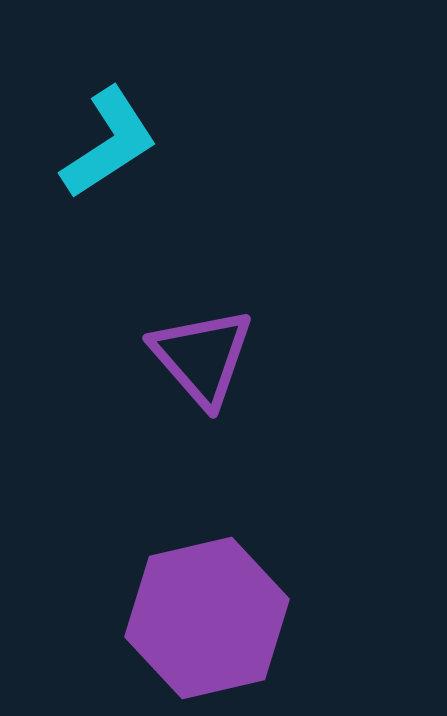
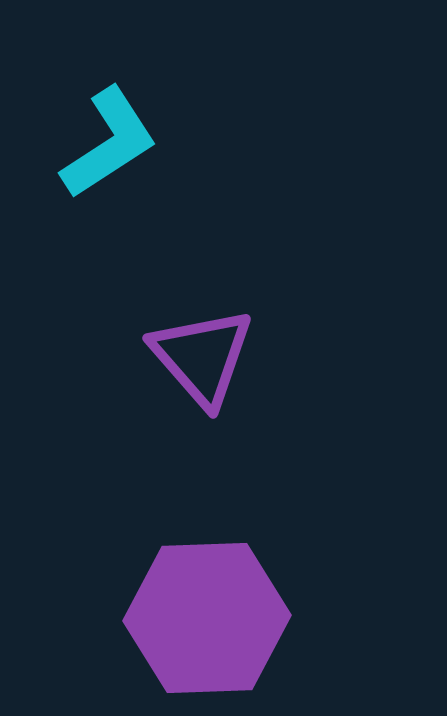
purple hexagon: rotated 11 degrees clockwise
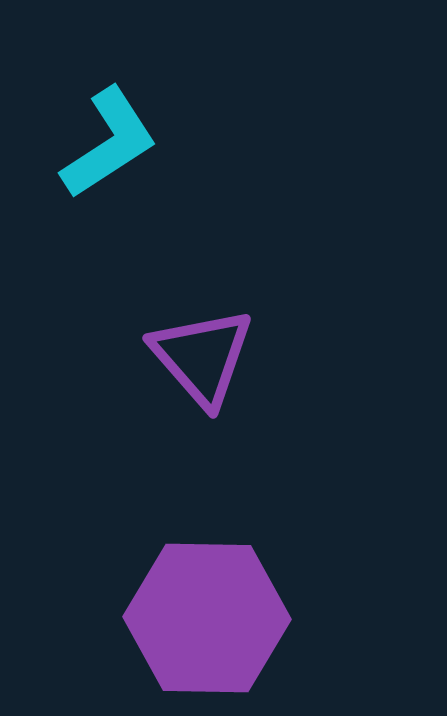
purple hexagon: rotated 3 degrees clockwise
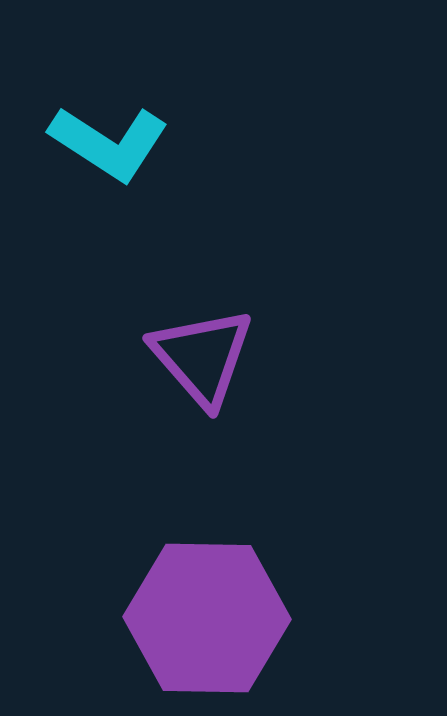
cyan L-shape: rotated 66 degrees clockwise
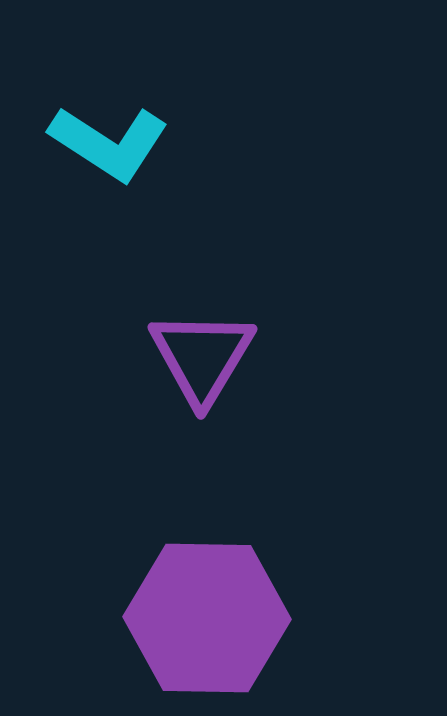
purple triangle: rotated 12 degrees clockwise
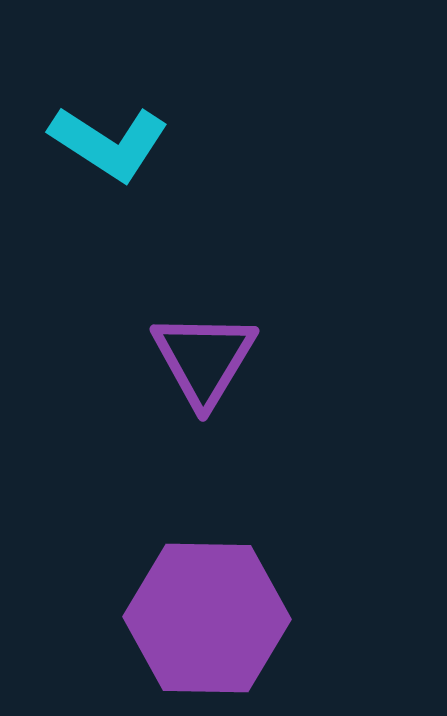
purple triangle: moved 2 px right, 2 px down
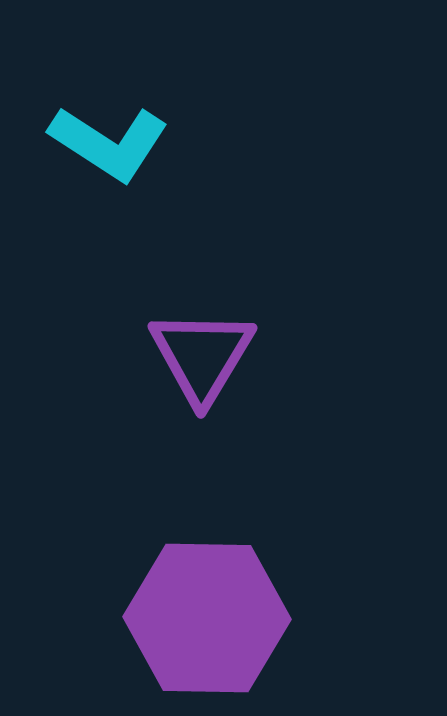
purple triangle: moved 2 px left, 3 px up
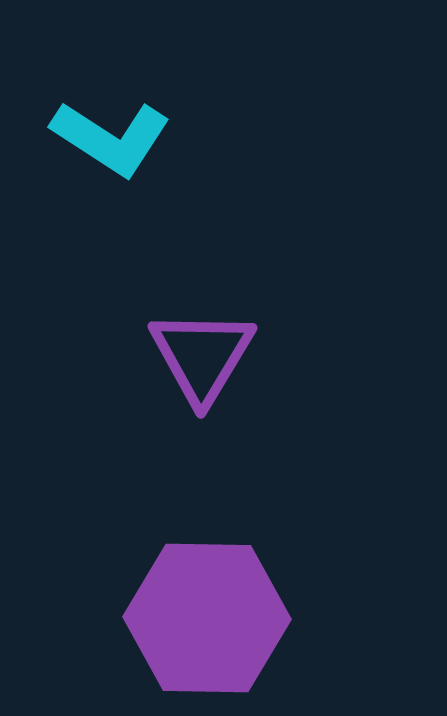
cyan L-shape: moved 2 px right, 5 px up
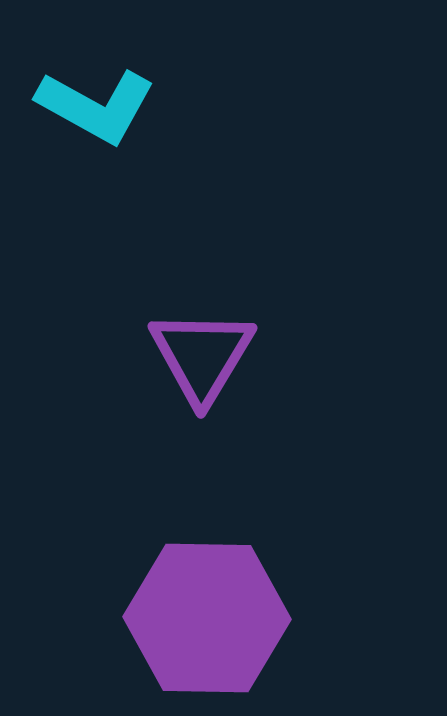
cyan L-shape: moved 15 px left, 32 px up; rotated 4 degrees counterclockwise
